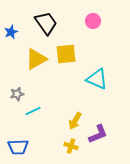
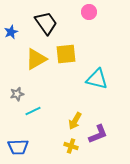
pink circle: moved 4 px left, 9 px up
cyan triangle: rotated 10 degrees counterclockwise
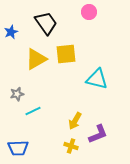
blue trapezoid: moved 1 px down
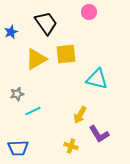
yellow arrow: moved 5 px right, 6 px up
purple L-shape: moved 1 px right; rotated 80 degrees clockwise
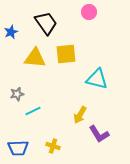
yellow triangle: moved 1 px left, 1 px up; rotated 35 degrees clockwise
yellow cross: moved 18 px left
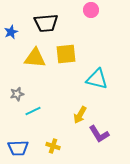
pink circle: moved 2 px right, 2 px up
black trapezoid: rotated 120 degrees clockwise
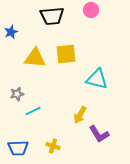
black trapezoid: moved 6 px right, 7 px up
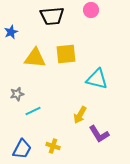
blue trapezoid: moved 4 px right, 1 px down; rotated 60 degrees counterclockwise
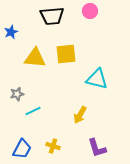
pink circle: moved 1 px left, 1 px down
purple L-shape: moved 2 px left, 14 px down; rotated 15 degrees clockwise
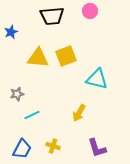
yellow square: moved 2 px down; rotated 15 degrees counterclockwise
yellow triangle: moved 3 px right
cyan line: moved 1 px left, 4 px down
yellow arrow: moved 1 px left, 2 px up
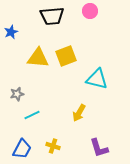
purple L-shape: moved 2 px right
